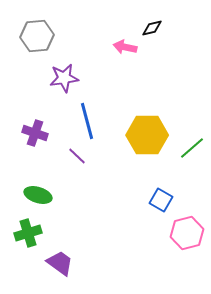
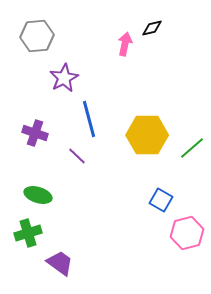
pink arrow: moved 3 px up; rotated 90 degrees clockwise
purple star: rotated 20 degrees counterclockwise
blue line: moved 2 px right, 2 px up
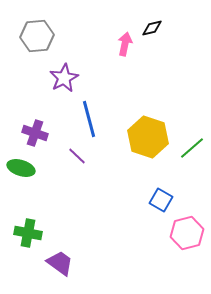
yellow hexagon: moved 1 px right, 2 px down; rotated 18 degrees clockwise
green ellipse: moved 17 px left, 27 px up
green cross: rotated 28 degrees clockwise
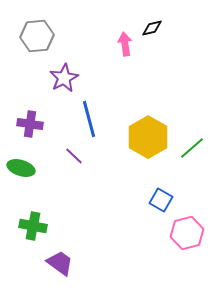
pink arrow: rotated 20 degrees counterclockwise
purple cross: moved 5 px left, 9 px up; rotated 10 degrees counterclockwise
yellow hexagon: rotated 12 degrees clockwise
purple line: moved 3 px left
green cross: moved 5 px right, 7 px up
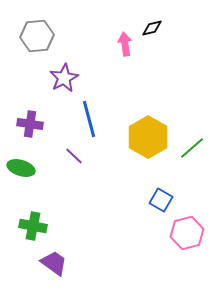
purple trapezoid: moved 6 px left
